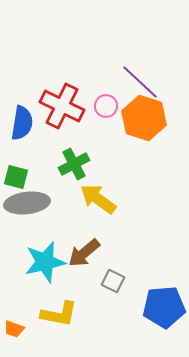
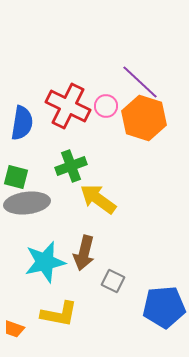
red cross: moved 6 px right
green cross: moved 3 px left, 2 px down; rotated 8 degrees clockwise
brown arrow: rotated 36 degrees counterclockwise
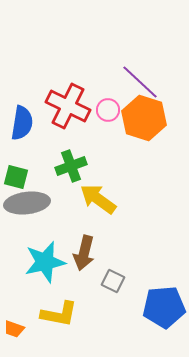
pink circle: moved 2 px right, 4 px down
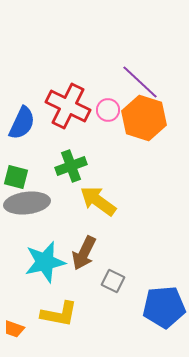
blue semicircle: rotated 16 degrees clockwise
yellow arrow: moved 2 px down
brown arrow: rotated 12 degrees clockwise
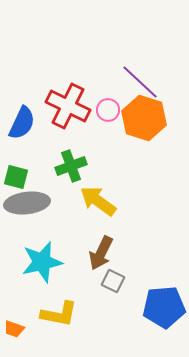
brown arrow: moved 17 px right
cyan star: moved 3 px left
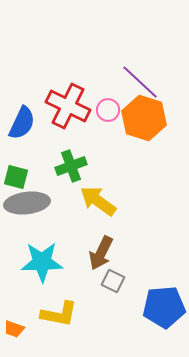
cyan star: rotated 12 degrees clockwise
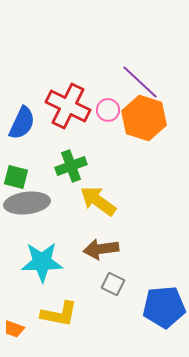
brown arrow: moved 4 px up; rotated 56 degrees clockwise
gray square: moved 3 px down
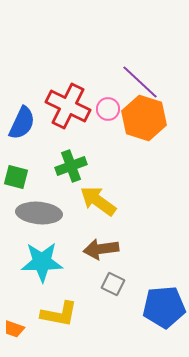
pink circle: moved 1 px up
gray ellipse: moved 12 px right, 10 px down; rotated 12 degrees clockwise
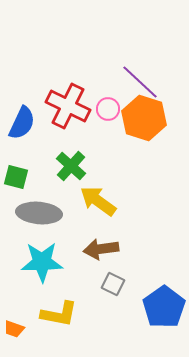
green cross: rotated 28 degrees counterclockwise
blue pentagon: rotated 30 degrees counterclockwise
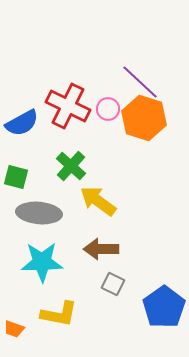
blue semicircle: rotated 36 degrees clockwise
brown arrow: rotated 8 degrees clockwise
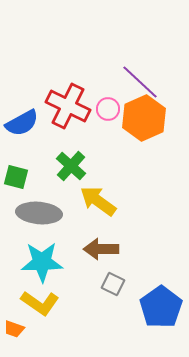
orange hexagon: rotated 18 degrees clockwise
blue pentagon: moved 3 px left
yellow L-shape: moved 19 px left, 11 px up; rotated 24 degrees clockwise
